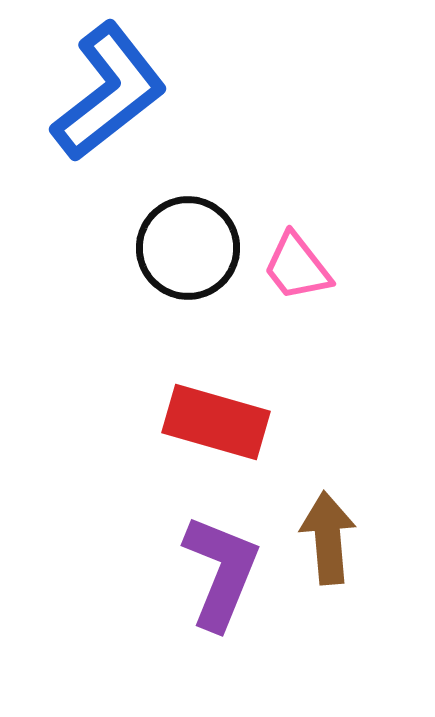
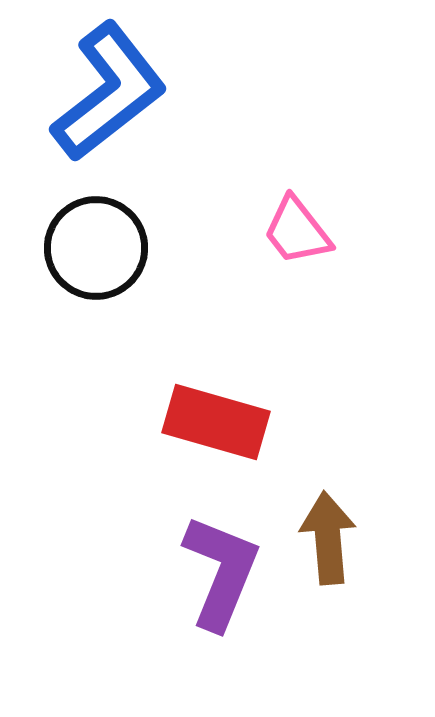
black circle: moved 92 px left
pink trapezoid: moved 36 px up
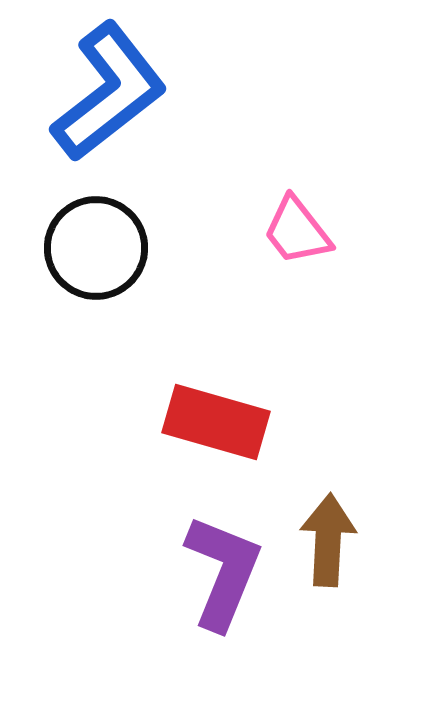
brown arrow: moved 2 px down; rotated 8 degrees clockwise
purple L-shape: moved 2 px right
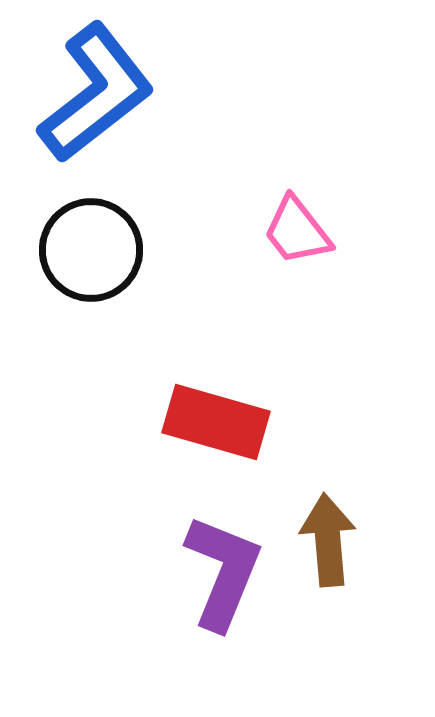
blue L-shape: moved 13 px left, 1 px down
black circle: moved 5 px left, 2 px down
brown arrow: rotated 8 degrees counterclockwise
